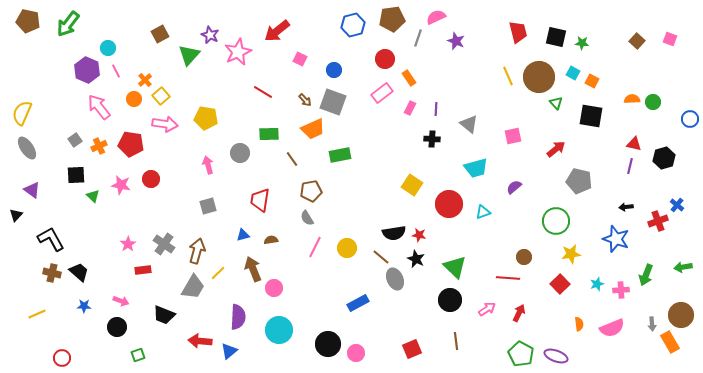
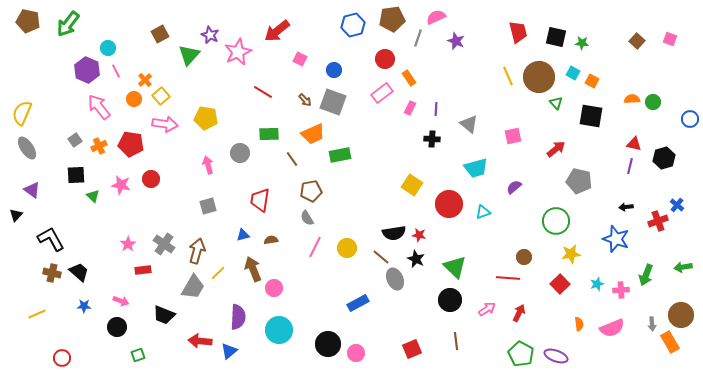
orange trapezoid at (313, 129): moved 5 px down
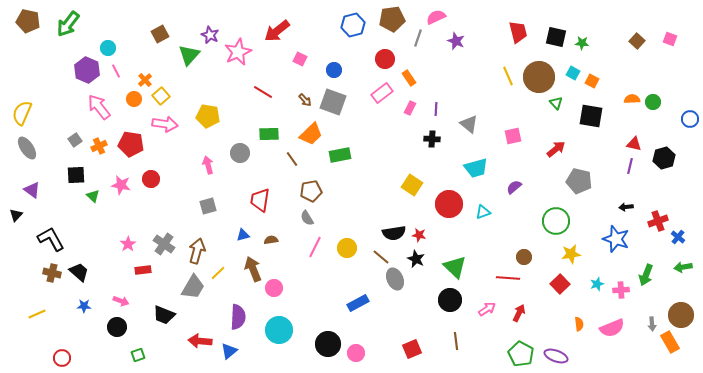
yellow pentagon at (206, 118): moved 2 px right, 2 px up
orange trapezoid at (313, 134): moved 2 px left; rotated 20 degrees counterclockwise
blue cross at (677, 205): moved 1 px right, 32 px down
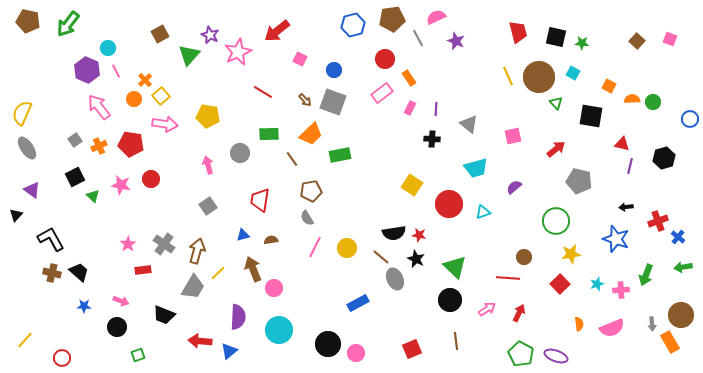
gray line at (418, 38): rotated 48 degrees counterclockwise
orange square at (592, 81): moved 17 px right, 5 px down
red triangle at (634, 144): moved 12 px left
black square at (76, 175): moved 1 px left, 2 px down; rotated 24 degrees counterclockwise
gray square at (208, 206): rotated 18 degrees counterclockwise
yellow line at (37, 314): moved 12 px left, 26 px down; rotated 24 degrees counterclockwise
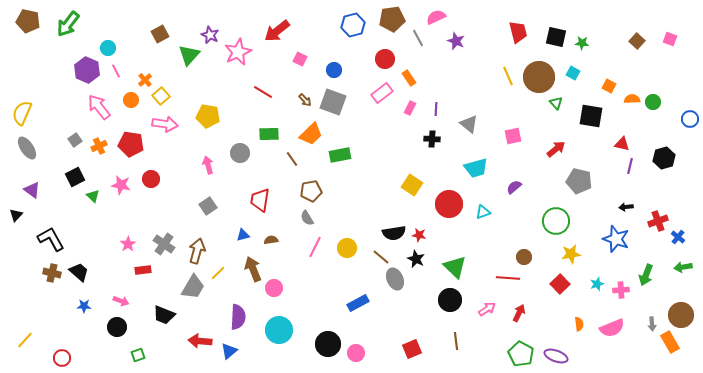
orange circle at (134, 99): moved 3 px left, 1 px down
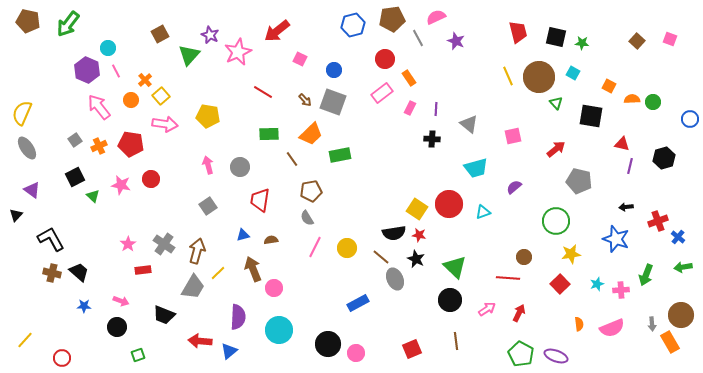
gray circle at (240, 153): moved 14 px down
yellow square at (412, 185): moved 5 px right, 24 px down
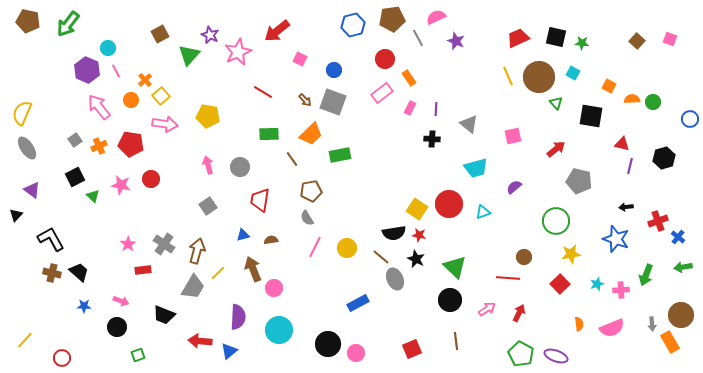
red trapezoid at (518, 32): moved 6 px down; rotated 100 degrees counterclockwise
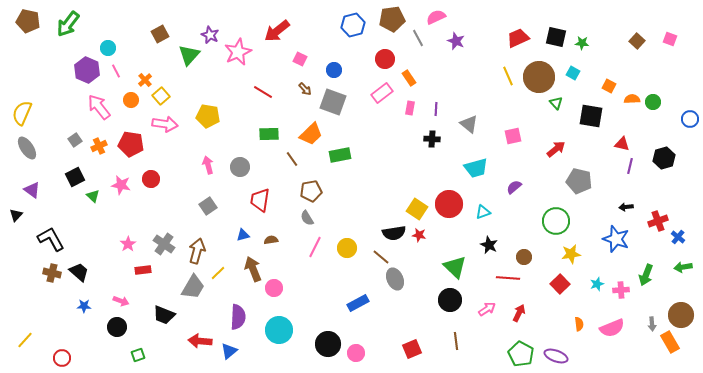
brown arrow at (305, 100): moved 11 px up
pink rectangle at (410, 108): rotated 16 degrees counterclockwise
black star at (416, 259): moved 73 px right, 14 px up
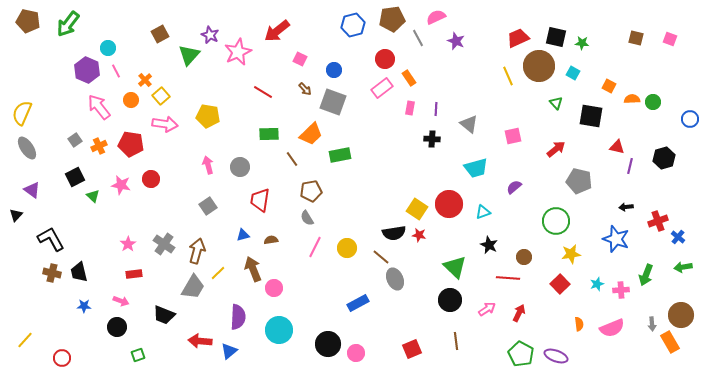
brown square at (637, 41): moved 1 px left, 3 px up; rotated 28 degrees counterclockwise
brown circle at (539, 77): moved 11 px up
pink rectangle at (382, 93): moved 5 px up
red triangle at (622, 144): moved 5 px left, 3 px down
red rectangle at (143, 270): moved 9 px left, 4 px down
black trapezoid at (79, 272): rotated 145 degrees counterclockwise
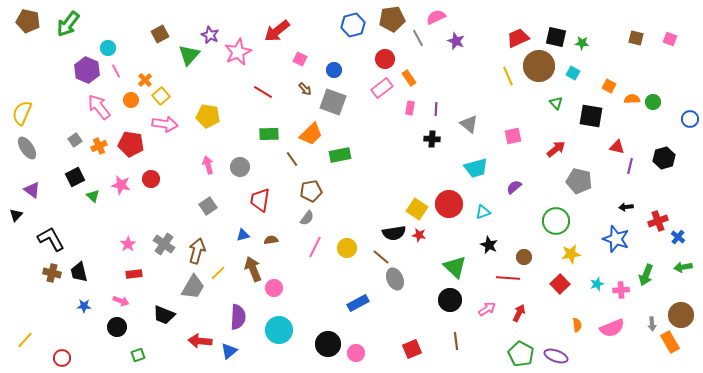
gray semicircle at (307, 218): rotated 112 degrees counterclockwise
orange semicircle at (579, 324): moved 2 px left, 1 px down
